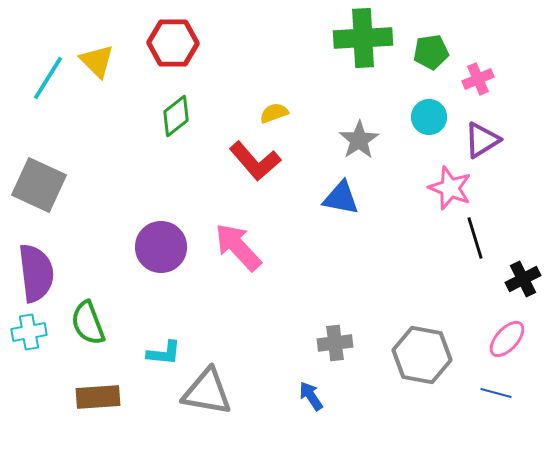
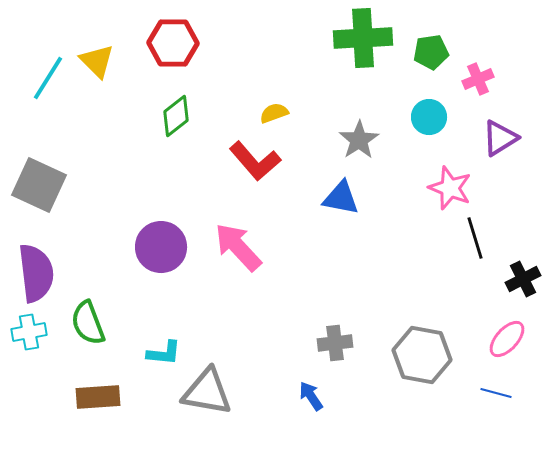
purple triangle: moved 18 px right, 2 px up
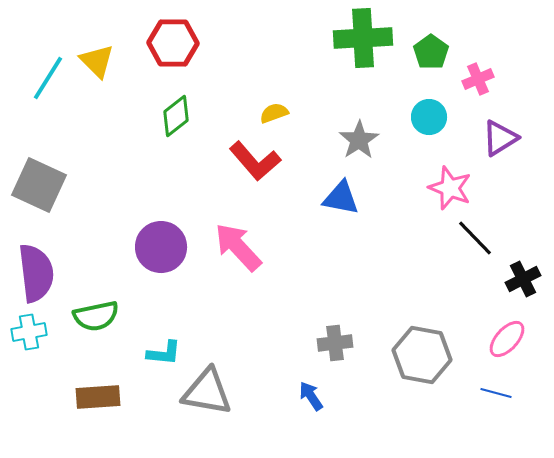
green pentagon: rotated 28 degrees counterclockwise
black line: rotated 27 degrees counterclockwise
green semicircle: moved 8 px right, 7 px up; rotated 81 degrees counterclockwise
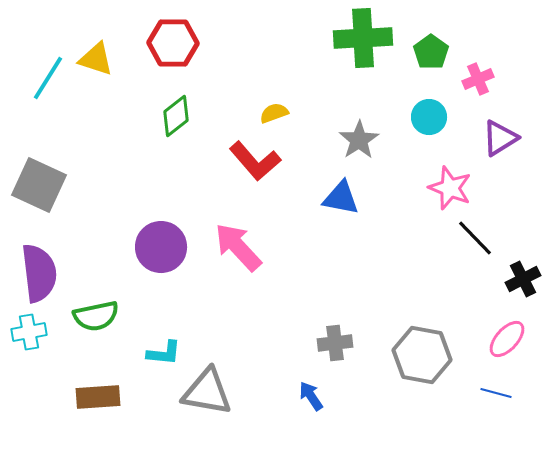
yellow triangle: moved 1 px left, 2 px up; rotated 27 degrees counterclockwise
purple semicircle: moved 3 px right
